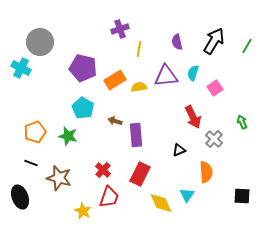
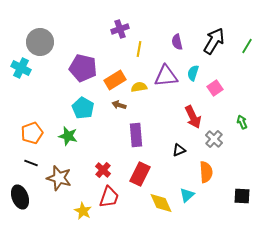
brown arrow: moved 4 px right, 16 px up
orange pentagon: moved 3 px left, 1 px down
cyan triangle: rotated 14 degrees clockwise
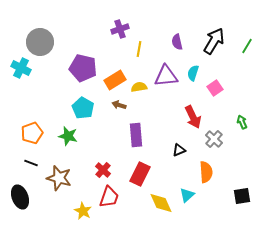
black square: rotated 12 degrees counterclockwise
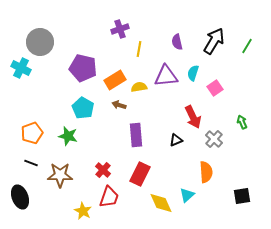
black triangle: moved 3 px left, 10 px up
brown star: moved 1 px right, 3 px up; rotated 15 degrees counterclockwise
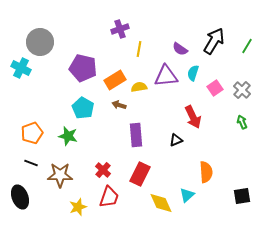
purple semicircle: moved 3 px right, 7 px down; rotated 42 degrees counterclockwise
gray cross: moved 28 px right, 49 px up
yellow star: moved 5 px left, 4 px up; rotated 24 degrees clockwise
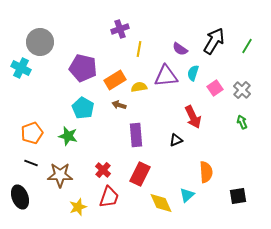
black square: moved 4 px left
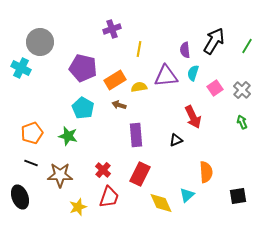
purple cross: moved 8 px left
purple semicircle: moved 5 px right, 1 px down; rotated 49 degrees clockwise
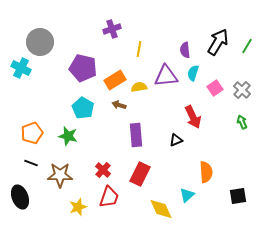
black arrow: moved 4 px right, 1 px down
yellow diamond: moved 6 px down
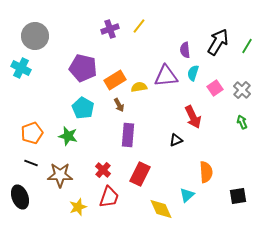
purple cross: moved 2 px left
gray circle: moved 5 px left, 6 px up
yellow line: moved 23 px up; rotated 28 degrees clockwise
brown arrow: rotated 136 degrees counterclockwise
purple rectangle: moved 8 px left; rotated 10 degrees clockwise
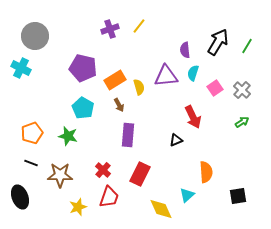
yellow semicircle: rotated 84 degrees clockwise
green arrow: rotated 80 degrees clockwise
